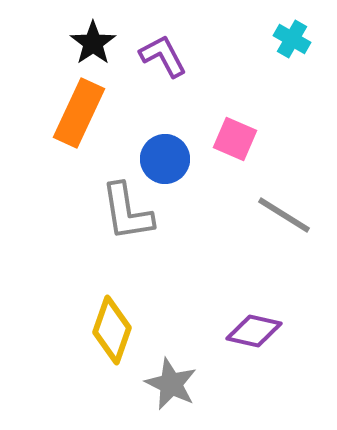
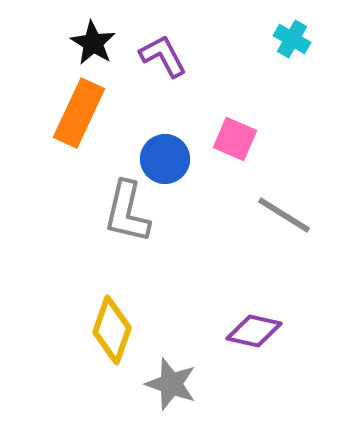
black star: rotated 6 degrees counterclockwise
gray L-shape: rotated 22 degrees clockwise
gray star: rotated 6 degrees counterclockwise
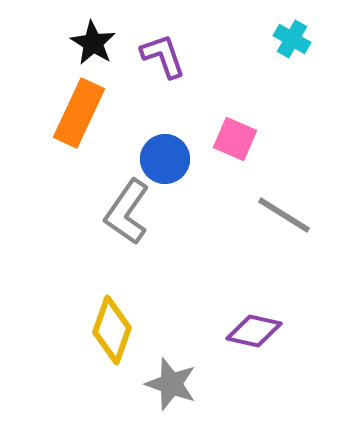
purple L-shape: rotated 9 degrees clockwise
gray L-shape: rotated 22 degrees clockwise
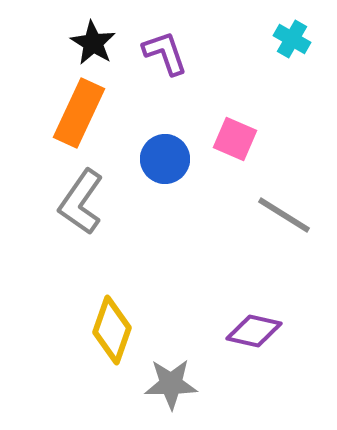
purple L-shape: moved 2 px right, 3 px up
gray L-shape: moved 46 px left, 10 px up
gray star: rotated 20 degrees counterclockwise
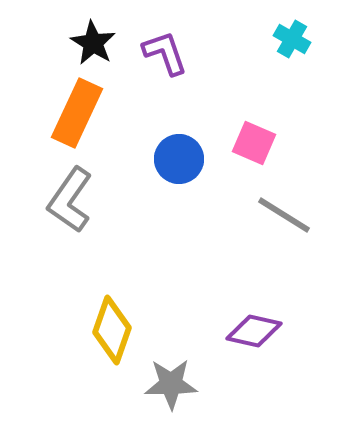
orange rectangle: moved 2 px left
pink square: moved 19 px right, 4 px down
blue circle: moved 14 px right
gray L-shape: moved 11 px left, 2 px up
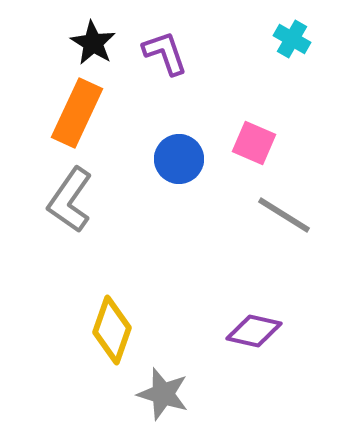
gray star: moved 8 px left, 10 px down; rotated 18 degrees clockwise
